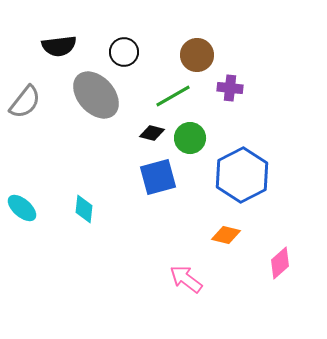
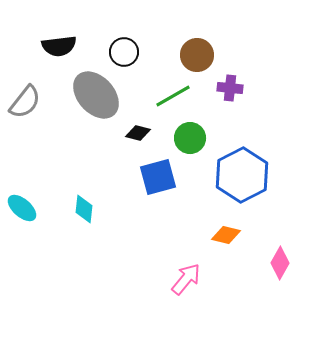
black diamond: moved 14 px left
pink diamond: rotated 20 degrees counterclockwise
pink arrow: rotated 92 degrees clockwise
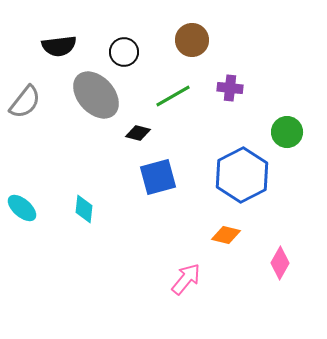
brown circle: moved 5 px left, 15 px up
green circle: moved 97 px right, 6 px up
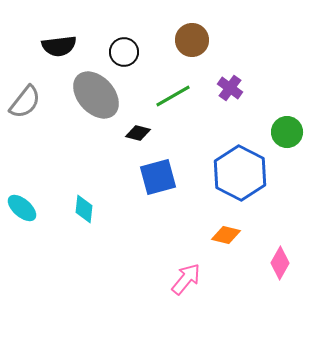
purple cross: rotated 30 degrees clockwise
blue hexagon: moved 2 px left, 2 px up; rotated 6 degrees counterclockwise
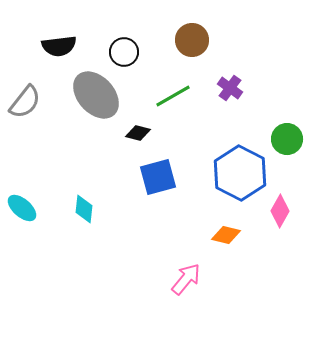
green circle: moved 7 px down
pink diamond: moved 52 px up
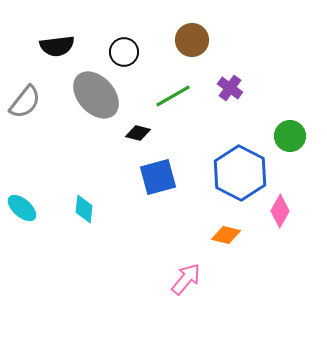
black semicircle: moved 2 px left
green circle: moved 3 px right, 3 px up
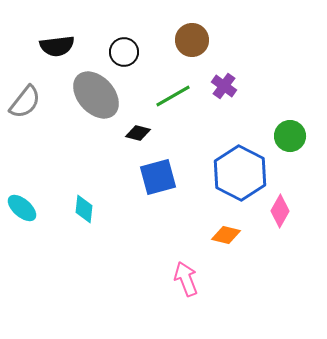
purple cross: moved 6 px left, 2 px up
pink arrow: rotated 60 degrees counterclockwise
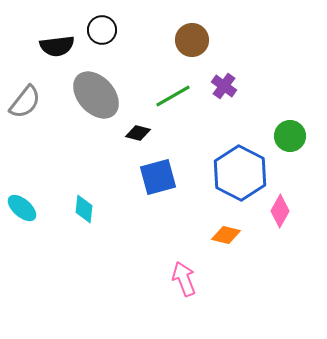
black circle: moved 22 px left, 22 px up
pink arrow: moved 2 px left
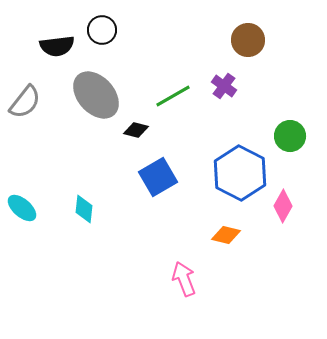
brown circle: moved 56 px right
black diamond: moved 2 px left, 3 px up
blue square: rotated 15 degrees counterclockwise
pink diamond: moved 3 px right, 5 px up
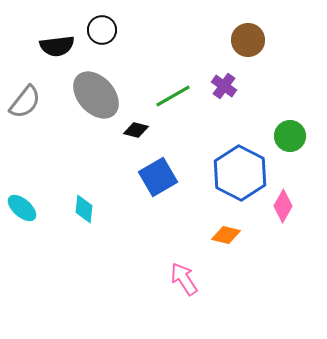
pink arrow: rotated 12 degrees counterclockwise
